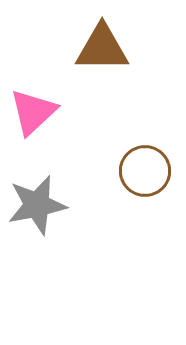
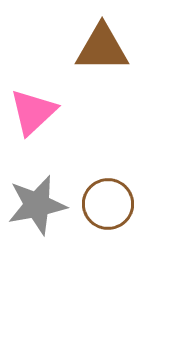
brown circle: moved 37 px left, 33 px down
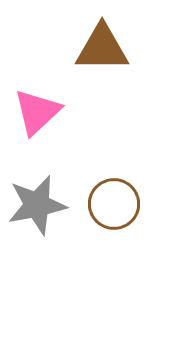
pink triangle: moved 4 px right
brown circle: moved 6 px right
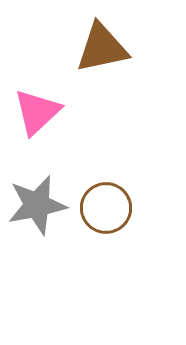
brown triangle: rotated 12 degrees counterclockwise
brown circle: moved 8 px left, 4 px down
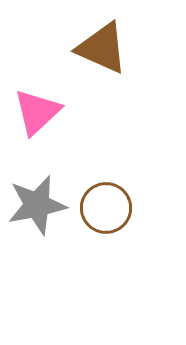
brown triangle: rotated 36 degrees clockwise
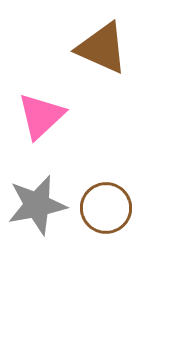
pink triangle: moved 4 px right, 4 px down
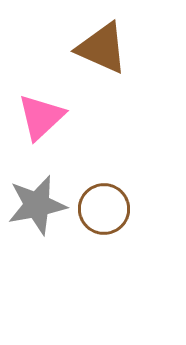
pink triangle: moved 1 px down
brown circle: moved 2 px left, 1 px down
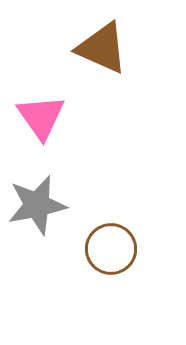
pink triangle: rotated 22 degrees counterclockwise
brown circle: moved 7 px right, 40 px down
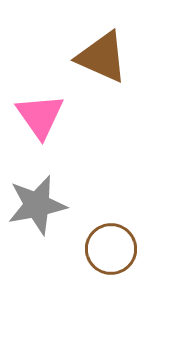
brown triangle: moved 9 px down
pink triangle: moved 1 px left, 1 px up
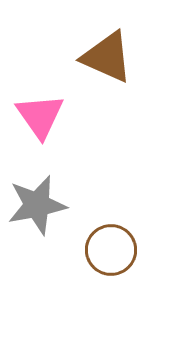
brown triangle: moved 5 px right
brown circle: moved 1 px down
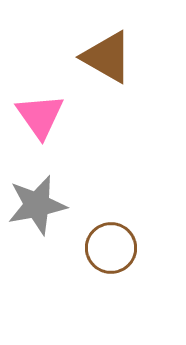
brown triangle: rotated 6 degrees clockwise
brown circle: moved 2 px up
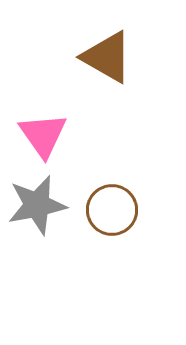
pink triangle: moved 3 px right, 19 px down
brown circle: moved 1 px right, 38 px up
